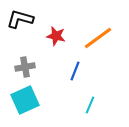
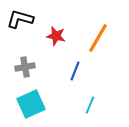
orange line: rotated 24 degrees counterclockwise
cyan square: moved 6 px right, 4 px down
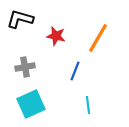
cyan line: moved 2 px left; rotated 30 degrees counterclockwise
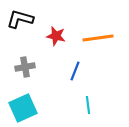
orange line: rotated 52 degrees clockwise
cyan square: moved 8 px left, 4 px down
